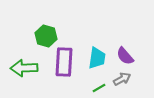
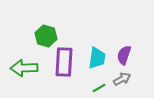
purple semicircle: moved 1 px left, 1 px up; rotated 60 degrees clockwise
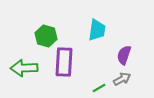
cyan trapezoid: moved 28 px up
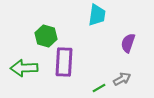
cyan trapezoid: moved 15 px up
purple semicircle: moved 4 px right, 12 px up
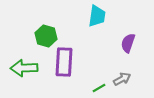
cyan trapezoid: moved 1 px down
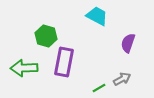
cyan trapezoid: rotated 70 degrees counterclockwise
purple rectangle: rotated 8 degrees clockwise
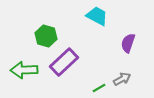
purple rectangle: rotated 36 degrees clockwise
green arrow: moved 2 px down
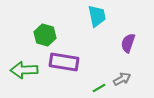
cyan trapezoid: rotated 50 degrees clockwise
green hexagon: moved 1 px left, 1 px up
purple rectangle: rotated 52 degrees clockwise
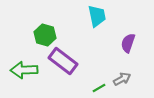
purple rectangle: moved 1 px left, 1 px up; rotated 28 degrees clockwise
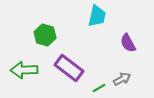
cyan trapezoid: rotated 25 degrees clockwise
purple semicircle: rotated 48 degrees counterclockwise
purple rectangle: moved 6 px right, 7 px down
